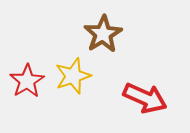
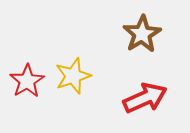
brown star: moved 39 px right
red arrow: rotated 48 degrees counterclockwise
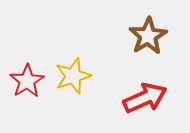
brown star: moved 6 px right, 2 px down
